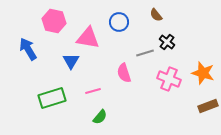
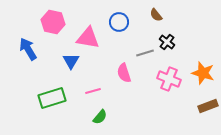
pink hexagon: moved 1 px left, 1 px down
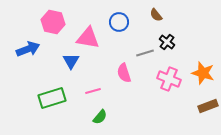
blue arrow: rotated 100 degrees clockwise
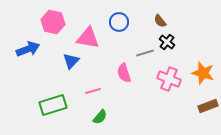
brown semicircle: moved 4 px right, 6 px down
blue triangle: rotated 12 degrees clockwise
green rectangle: moved 1 px right, 7 px down
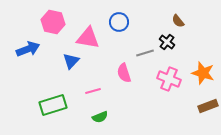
brown semicircle: moved 18 px right
green semicircle: rotated 28 degrees clockwise
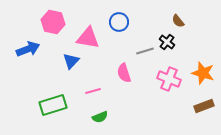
gray line: moved 2 px up
brown rectangle: moved 4 px left
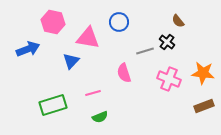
orange star: rotated 10 degrees counterclockwise
pink line: moved 2 px down
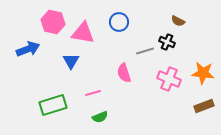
brown semicircle: rotated 24 degrees counterclockwise
pink triangle: moved 5 px left, 5 px up
black cross: rotated 14 degrees counterclockwise
blue triangle: rotated 12 degrees counterclockwise
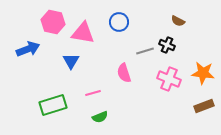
black cross: moved 3 px down
